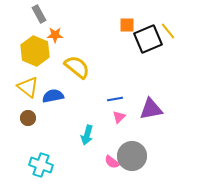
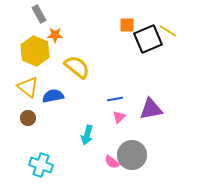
yellow line: rotated 18 degrees counterclockwise
gray circle: moved 1 px up
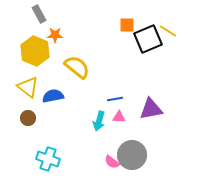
pink triangle: rotated 48 degrees clockwise
cyan arrow: moved 12 px right, 14 px up
cyan cross: moved 7 px right, 6 px up
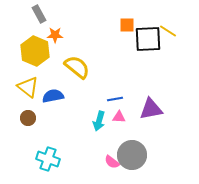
black square: rotated 20 degrees clockwise
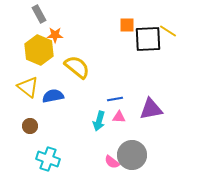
yellow hexagon: moved 4 px right, 1 px up
brown circle: moved 2 px right, 8 px down
